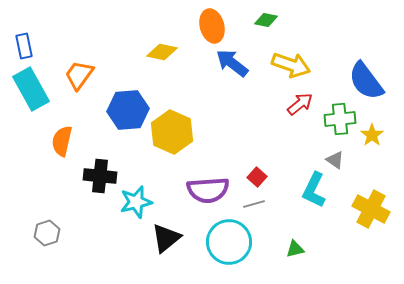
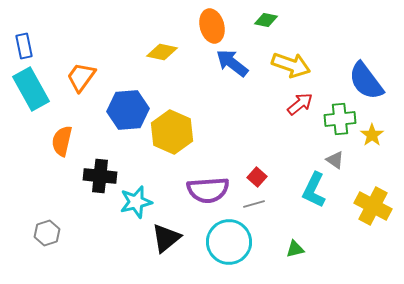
orange trapezoid: moved 2 px right, 2 px down
yellow cross: moved 2 px right, 3 px up
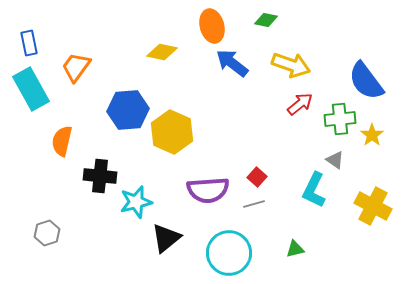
blue rectangle: moved 5 px right, 3 px up
orange trapezoid: moved 5 px left, 10 px up
cyan circle: moved 11 px down
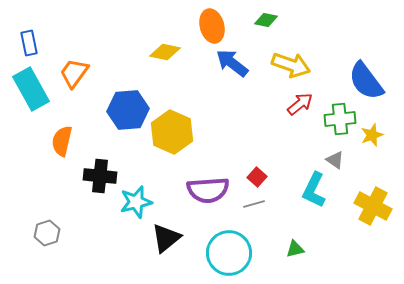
yellow diamond: moved 3 px right
orange trapezoid: moved 2 px left, 6 px down
yellow star: rotated 15 degrees clockwise
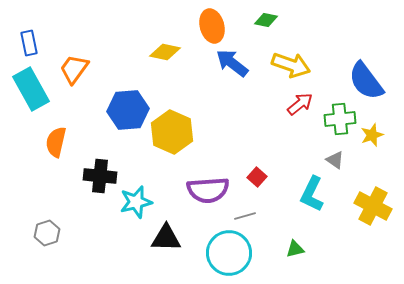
orange trapezoid: moved 4 px up
orange semicircle: moved 6 px left, 1 px down
cyan L-shape: moved 2 px left, 4 px down
gray line: moved 9 px left, 12 px down
black triangle: rotated 40 degrees clockwise
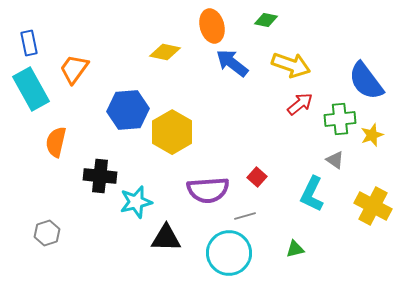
yellow hexagon: rotated 6 degrees clockwise
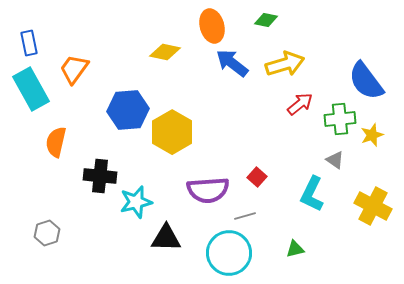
yellow arrow: moved 6 px left, 1 px up; rotated 36 degrees counterclockwise
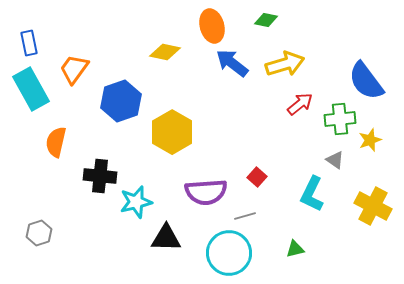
blue hexagon: moved 7 px left, 9 px up; rotated 15 degrees counterclockwise
yellow star: moved 2 px left, 5 px down
purple semicircle: moved 2 px left, 2 px down
gray hexagon: moved 8 px left
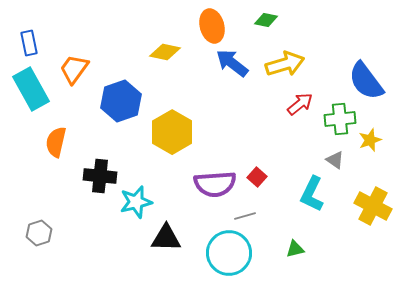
purple semicircle: moved 9 px right, 8 px up
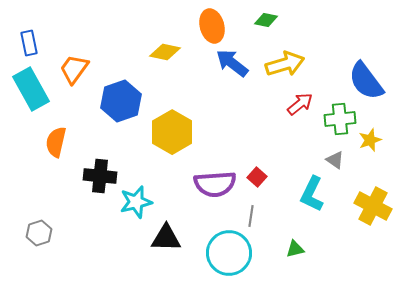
gray line: moved 6 px right; rotated 65 degrees counterclockwise
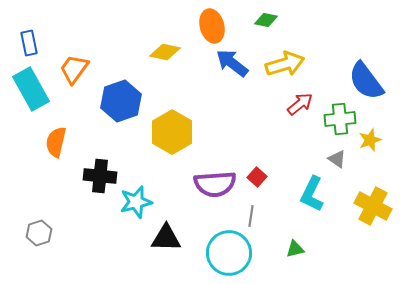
gray triangle: moved 2 px right, 1 px up
